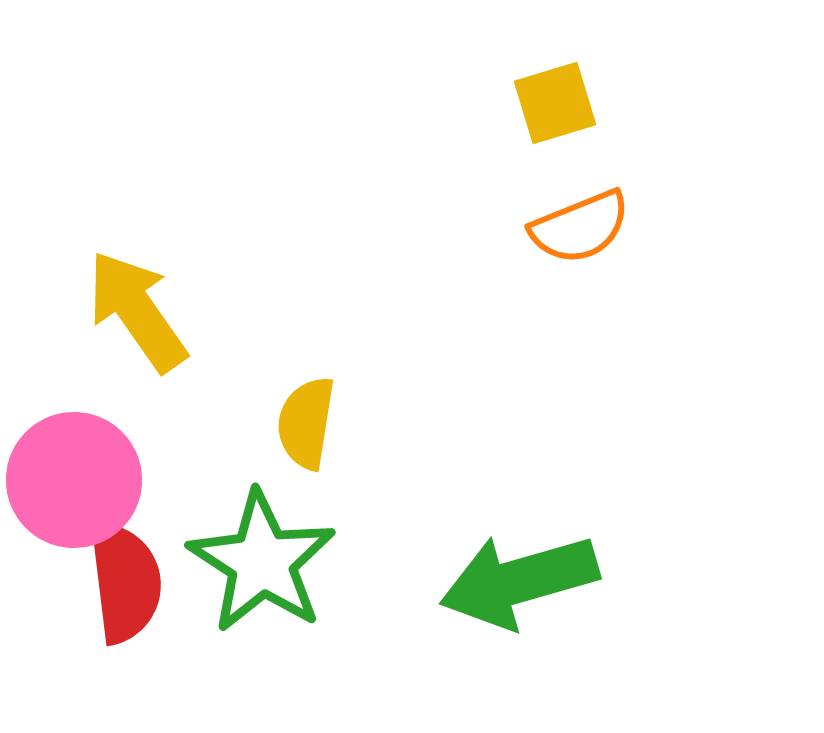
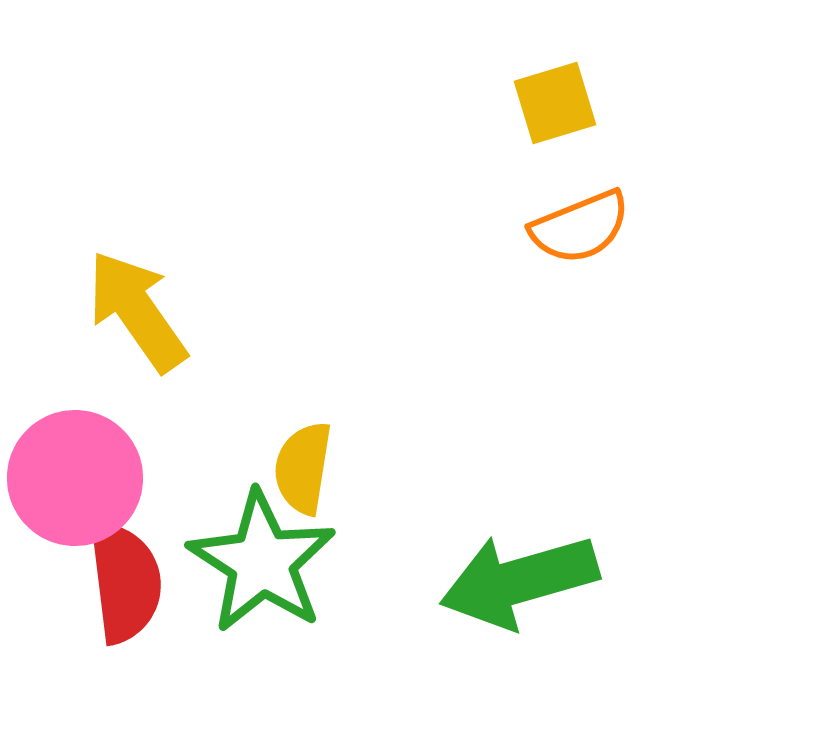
yellow semicircle: moved 3 px left, 45 px down
pink circle: moved 1 px right, 2 px up
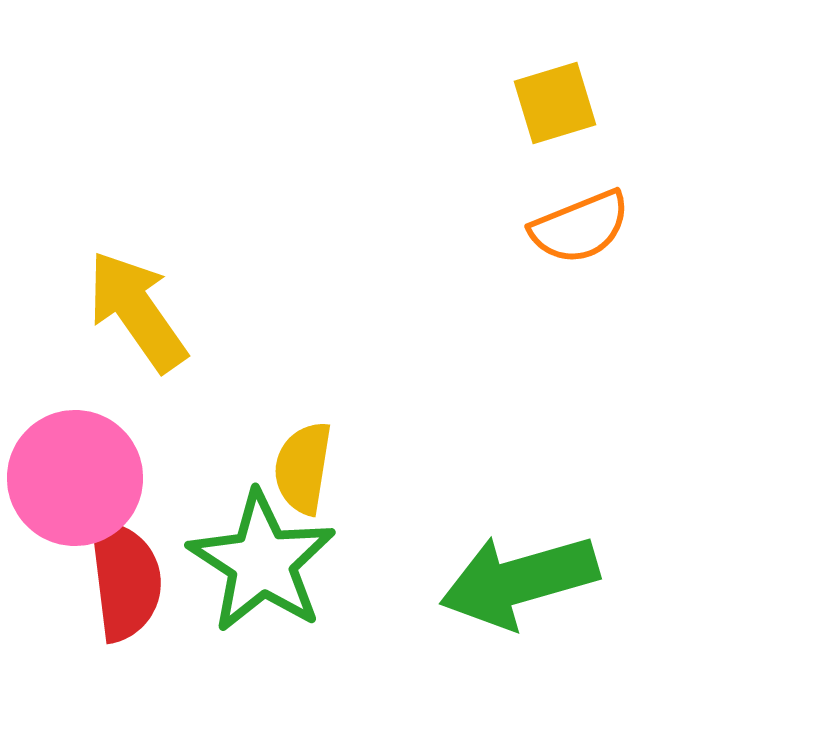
red semicircle: moved 2 px up
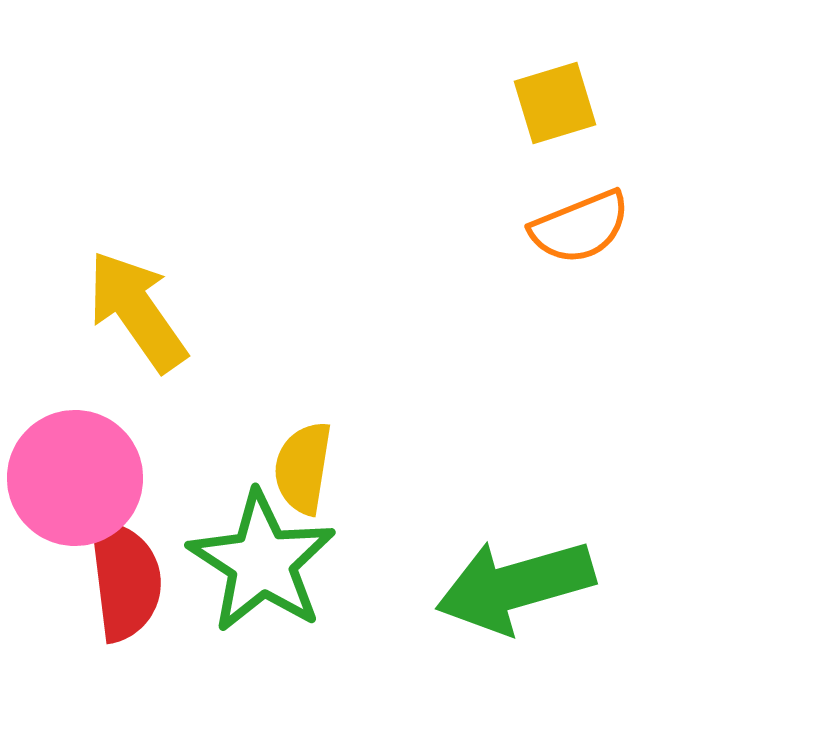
green arrow: moved 4 px left, 5 px down
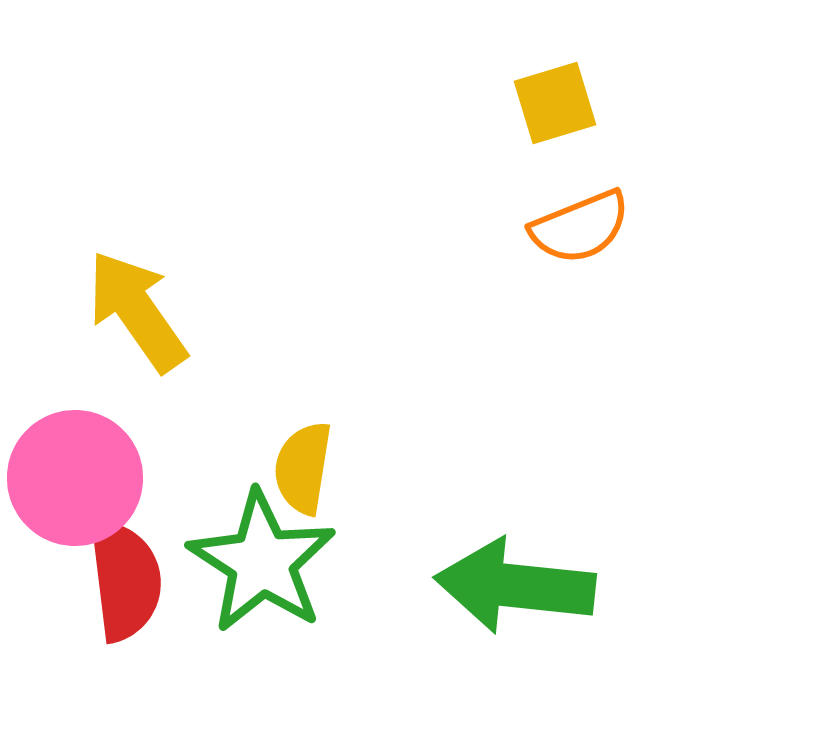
green arrow: rotated 22 degrees clockwise
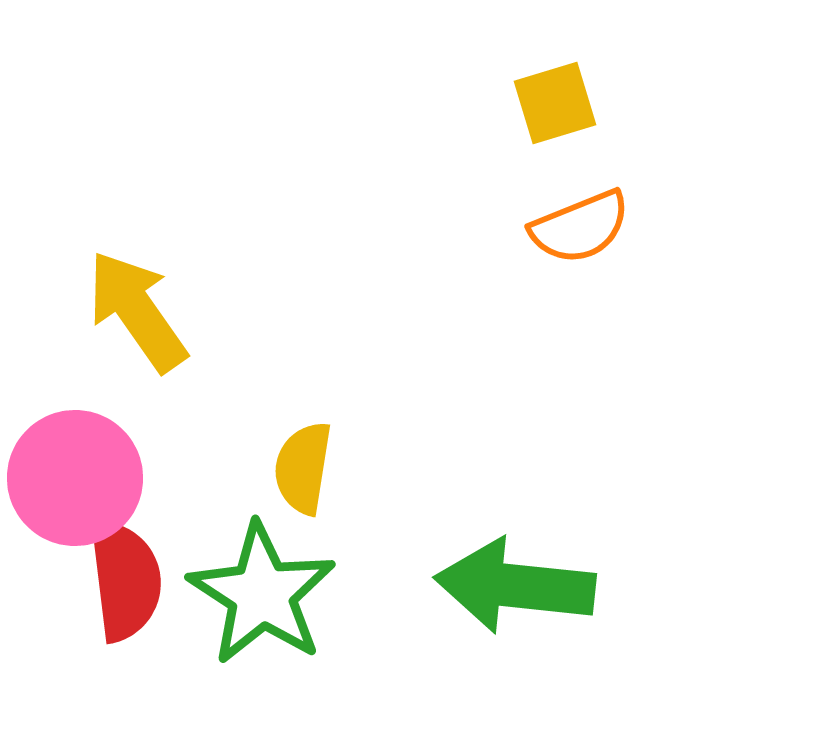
green star: moved 32 px down
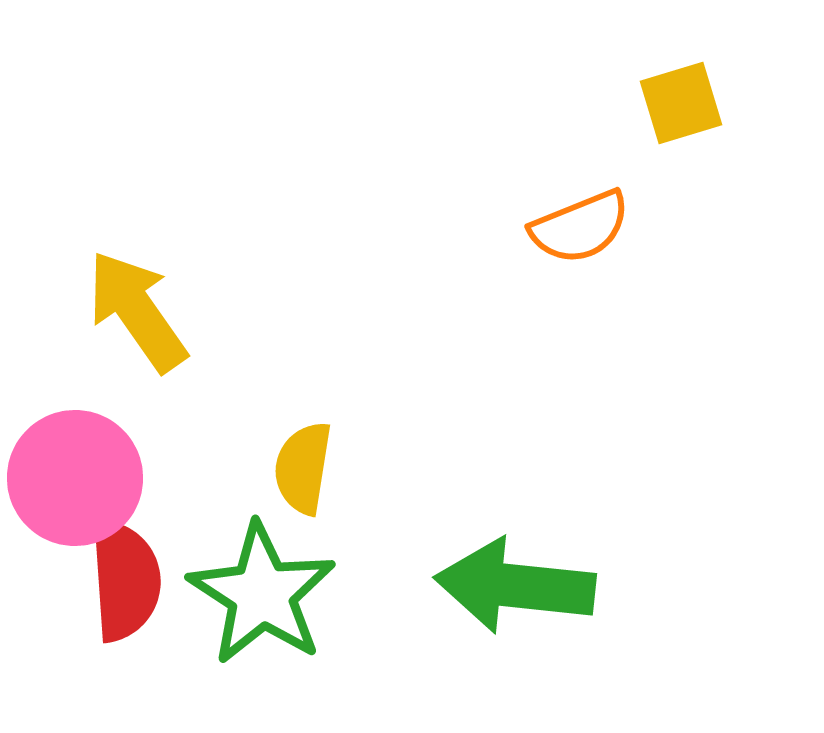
yellow square: moved 126 px right
red semicircle: rotated 3 degrees clockwise
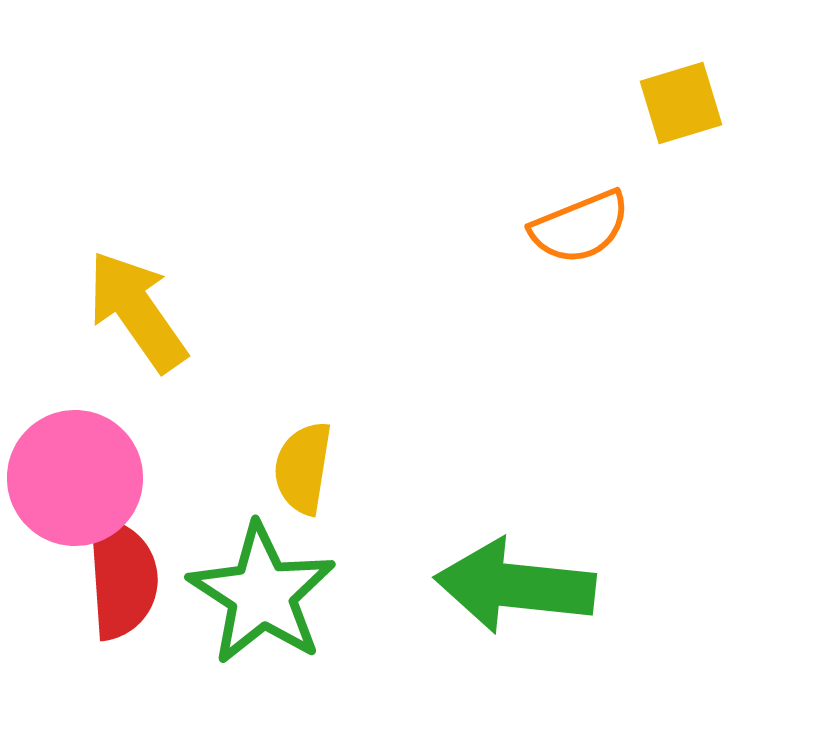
red semicircle: moved 3 px left, 2 px up
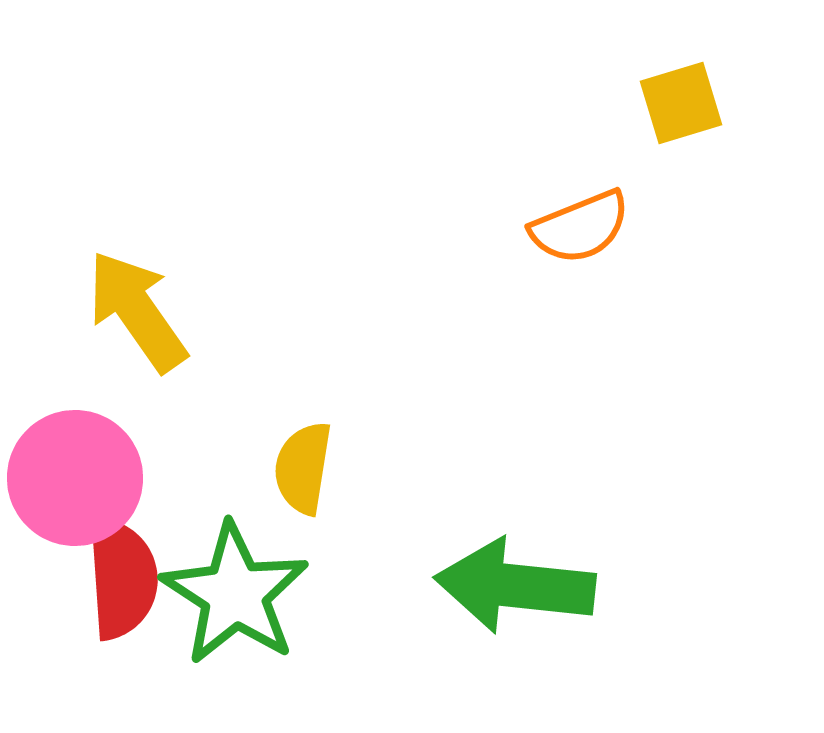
green star: moved 27 px left
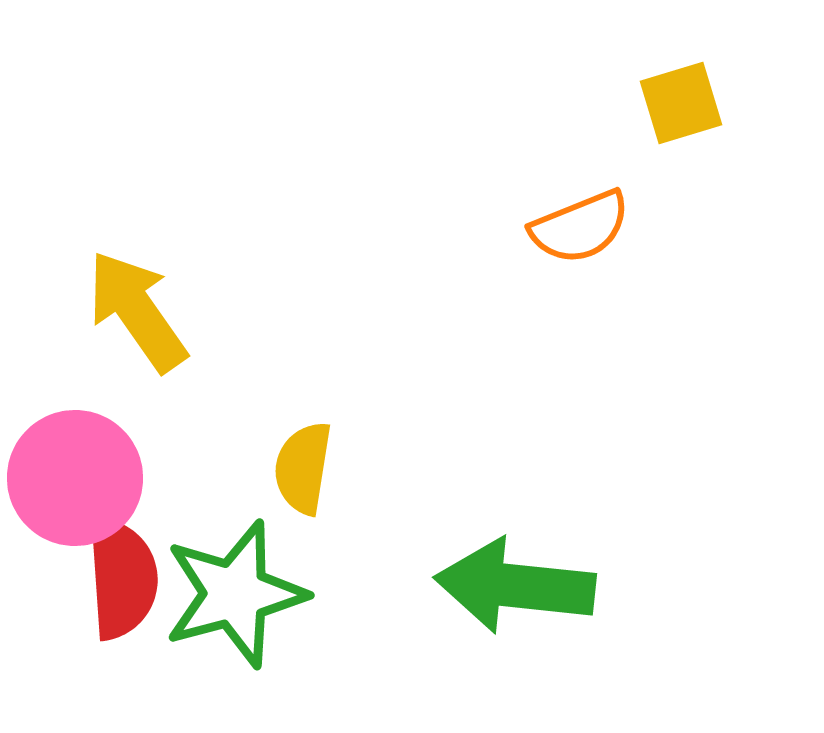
green star: rotated 24 degrees clockwise
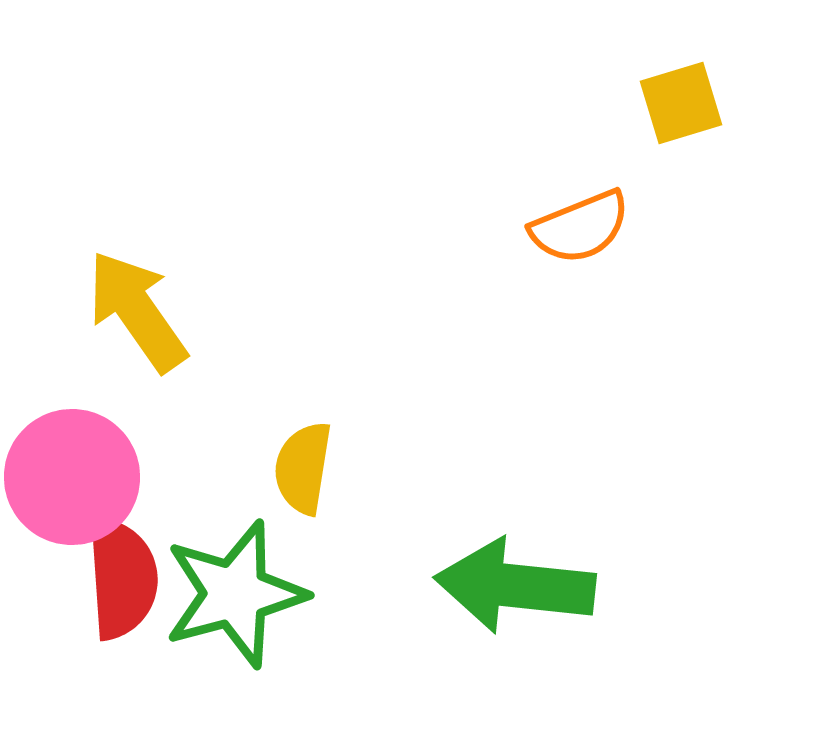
pink circle: moved 3 px left, 1 px up
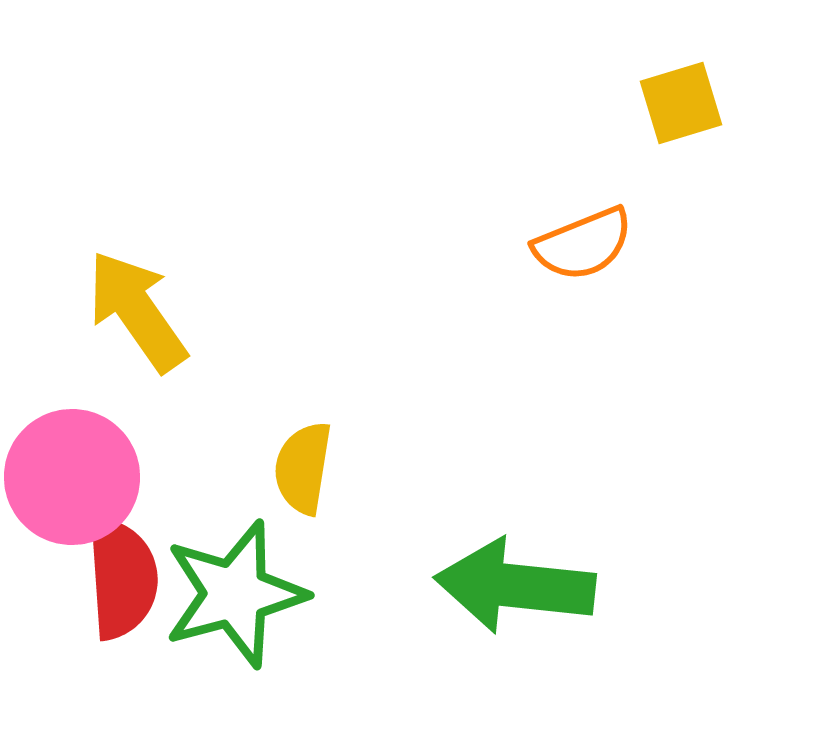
orange semicircle: moved 3 px right, 17 px down
